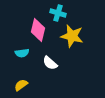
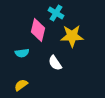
cyan cross: moved 2 px left; rotated 14 degrees clockwise
yellow star: rotated 15 degrees counterclockwise
white semicircle: moved 5 px right; rotated 14 degrees clockwise
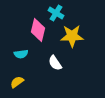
cyan semicircle: moved 1 px left, 1 px down
yellow semicircle: moved 4 px left, 3 px up
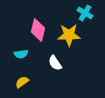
cyan cross: moved 29 px right
yellow star: moved 3 px left, 1 px up
yellow semicircle: moved 5 px right
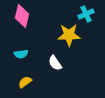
cyan cross: moved 1 px right, 1 px down; rotated 35 degrees clockwise
pink diamond: moved 16 px left, 14 px up
yellow semicircle: moved 3 px right
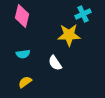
cyan cross: moved 3 px left
cyan semicircle: moved 2 px right
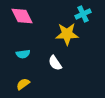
pink diamond: rotated 40 degrees counterclockwise
yellow star: moved 2 px left, 1 px up
yellow semicircle: moved 2 px left, 2 px down
